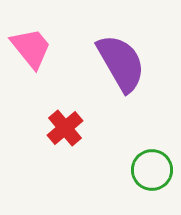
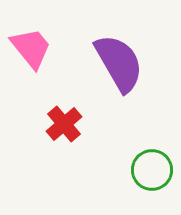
purple semicircle: moved 2 px left
red cross: moved 1 px left, 4 px up
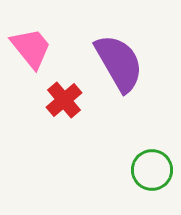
red cross: moved 24 px up
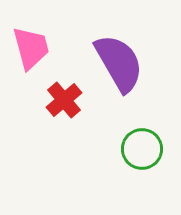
pink trapezoid: rotated 24 degrees clockwise
green circle: moved 10 px left, 21 px up
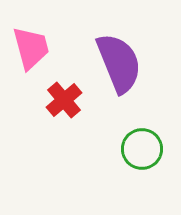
purple semicircle: rotated 8 degrees clockwise
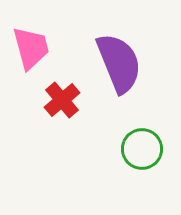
red cross: moved 2 px left
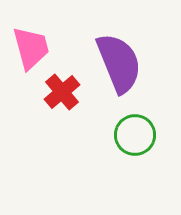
red cross: moved 8 px up
green circle: moved 7 px left, 14 px up
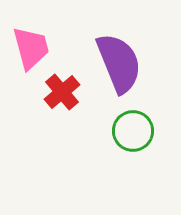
green circle: moved 2 px left, 4 px up
